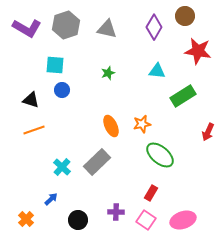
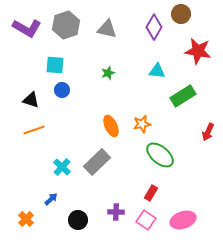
brown circle: moved 4 px left, 2 px up
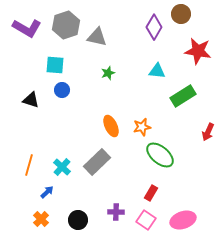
gray triangle: moved 10 px left, 8 px down
orange star: moved 3 px down
orange line: moved 5 px left, 35 px down; rotated 55 degrees counterclockwise
blue arrow: moved 4 px left, 7 px up
orange cross: moved 15 px right
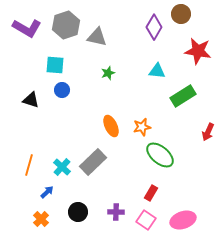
gray rectangle: moved 4 px left
black circle: moved 8 px up
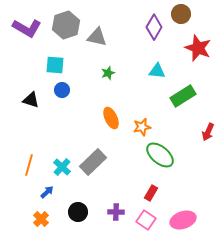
red star: moved 3 px up; rotated 12 degrees clockwise
orange ellipse: moved 8 px up
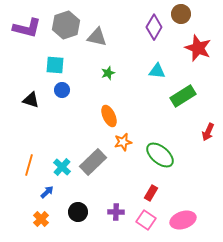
purple L-shape: rotated 16 degrees counterclockwise
orange ellipse: moved 2 px left, 2 px up
orange star: moved 19 px left, 15 px down
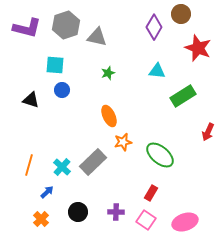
pink ellipse: moved 2 px right, 2 px down
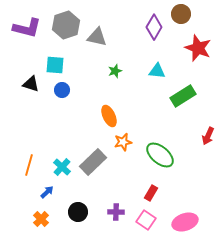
green star: moved 7 px right, 2 px up
black triangle: moved 16 px up
red arrow: moved 4 px down
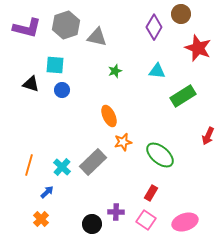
black circle: moved 14 px right, 12 px down
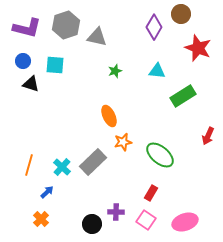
blue circle: moved 39 px left, 29 px up
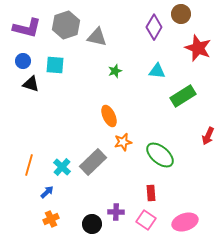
red rectangle: rotated 35 degrees counterclockwise
orange cross: moved 10 px right; rotated 21 degrees clockwise
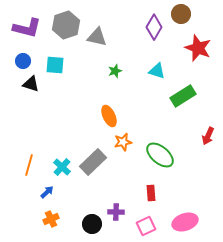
cyan triangle: rotated 12 degrees clockwise
pink square: moved 6 px down; rotated 30 degrees clockwise
